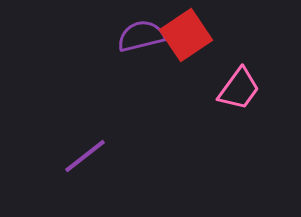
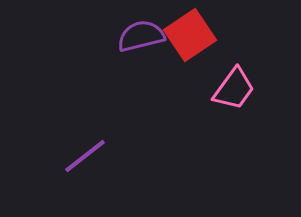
red square: moved 4 px right
pink trapezoid: moved 5 px left
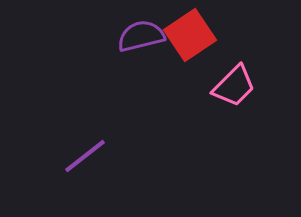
pink trapezoid: moved 3 px up; rotated 9 degrees clockwise
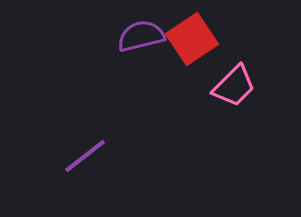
red square: moved 2 px right, 4 px down
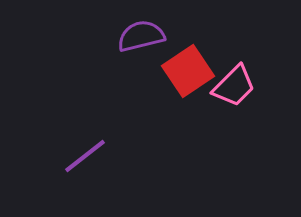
red square: moved 4 px left, 32 px down
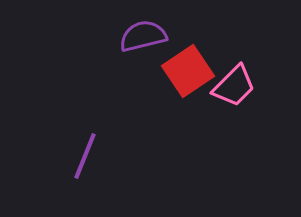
purple semicircle: moved 2 px right
purple line: rotated 30 degrees counterclockwise
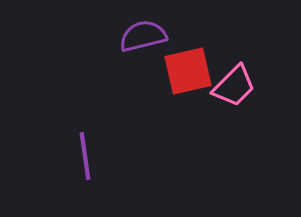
red square: rotated 21 degrees clockwise
purple line: rotated 30 degrees counterclockwise
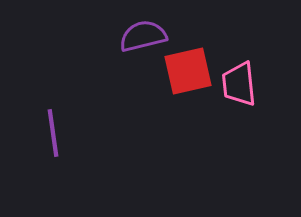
pink trapezoid: moved 5 px right, 2 px up; rotated 129 degrees clockwise
purple line: moved 32 px left, 23 px up
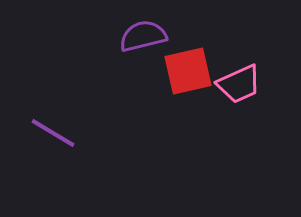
pink trapezoid: rotated 108 degrees counterclockwise
purple line: rotated 51 degrees counterclockwise
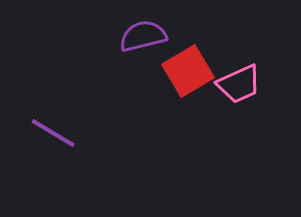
red square: rotated 18 degrees counterclockwise
